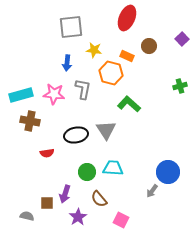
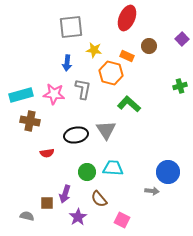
gray arrow: rotated 120 degrees counterclockwise
pink square: moved 1 px right
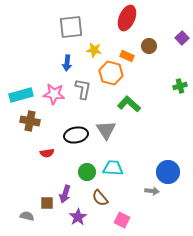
purple square: moved 1 px up
brown semicircle: moved 1 px right, 1 px up
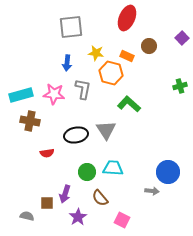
yellow star: moved 2 px right, 3 px down
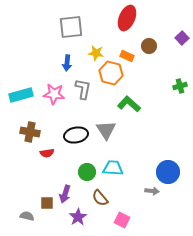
brown cross: moved 11 px down
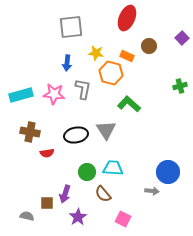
brown semicircle: moved 3 px right, 4 px up
pink square: moved 1 px right, 1 px up
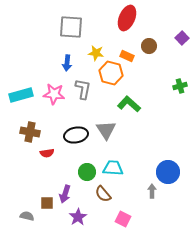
gray square: rotated 10 degrees clockwise
gray arrow: rotated 96 degrees counterclockwise
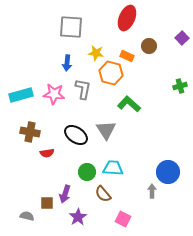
black ellipse: rotated 45 degrees clockwise
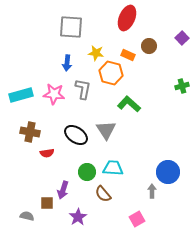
orange rectangle: moved 1 px right, 1 px up
green cross: moved 2 px right
purple arrow: moved 2 px left, 4 px up
pink square: moved 14 px right; rotated 35 degrees clockwise
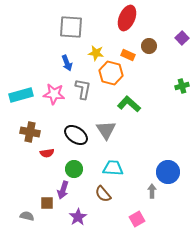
blue arrow: rotated 28 degrees counterclockwise
green circle: moved 13 px left, 3 px up
